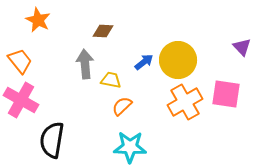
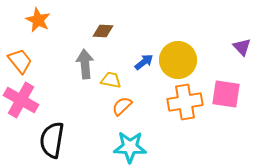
orange cross: rotated 20 degrees clockwise
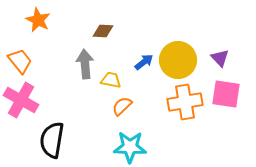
purple triangle: moved 22 px left, 11 px down
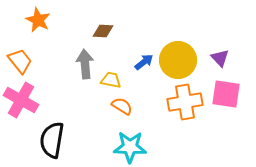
orange semicircle: rotated 75 degrees clockwise
